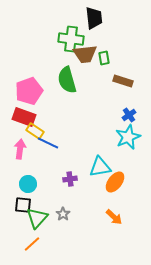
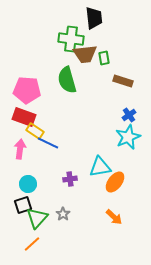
pink pentagon: moved 2 px left, 1 px up; rotated 24 degrees clockwise
black square: rotated 24 degrees counterclockwise
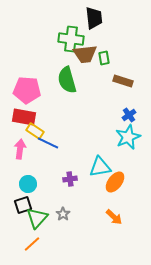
red rectangle: rotated 10 degrees counterclockwise
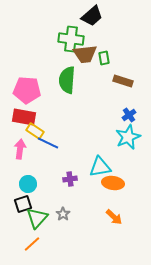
black trapezoid: moved 2 px left, 2 px up; rotated 55 degrees clockwise
green semicircle: rotated 20 degrees clockwise
orange ellipse: moved 2 px left, 1 px down; rotated 60 degrees clockwise
black square: moved 1 px up
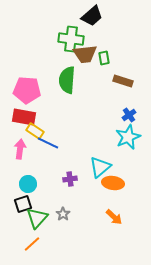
cyan triangle: rotated 30 degrees counterclockwise
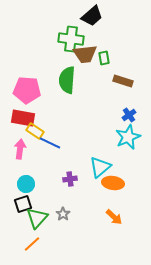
red rectangle: moved 1 px left, 1 px down
blue line: moved 2 px right
cyan circle: moved 2 px left
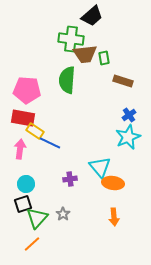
cyan triangle: rotated 30 degrees counterclockwise
orange arrow: rotated 42 degrees clockwise
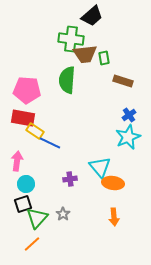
pink arrow: moved 3 px left, 12 px down
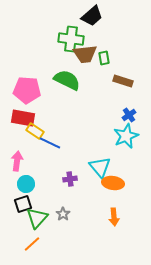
green semicircle: rotated 112 degrees clockwise
cyan star: moved 2 px left, 1 px up
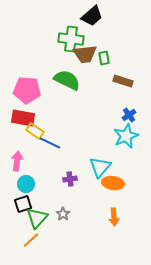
cyan triangle: rotated 20 degrees clockwise
orange line: moved 1 px left, 4 px up
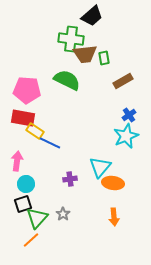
brown rectangle: rotated 48 degrees counterclockwise
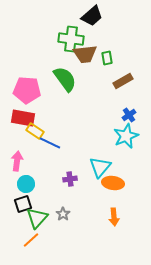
green rectangle: moved 3 px right
green semicircle: moved 2 px left, 1 px up; rotated 28 degrees clockwise
